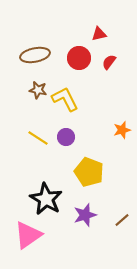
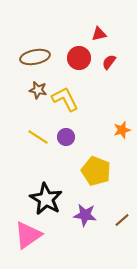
brown ellipse: moved 2 px down
yellow line: moved 1 px up
yellow pentagon: moved 7 px right, 1 px up
purple star: rotated 25 degrees clockwise
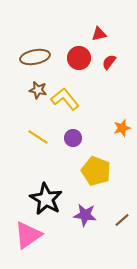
yellow L-shape: rotated 12 degrees counterclockwise
orange star: moved 2 px up
purple circle: moved 7 px right, 1 px down
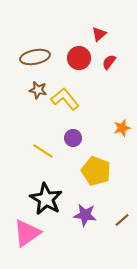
red triangle: rotated 28 degrees counterclockwise
yellow line: moved 5 px right, 14 px down
pink triangle: moved 1 px left, 2 px up
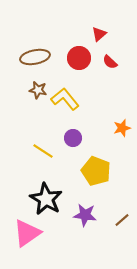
red semicircle: moved 1 px right; rotated 84 degrees counterclockwise
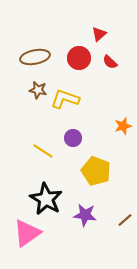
yellow L-shape: rotated 32 degrees counterclockwise
orange star: moved 1 px right, 2 px up
brown line: moved 3 px right
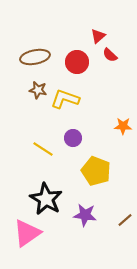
red triangle: moved 1 px left, 2 px down
red circle: moved 2 px left, 4 px down
red semicircle: moved 7 px up
orange star: rotated 18 degrees clockwise
yellow line: moved 2 px up
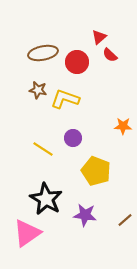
red triangle: moved 1 px right, 1 px down
brown ellipse: moved 8 px right, 4 px up
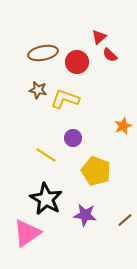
orange star: rotated 24 degrees counterclockwise
yellow line: moved 3 px right, 6 px down
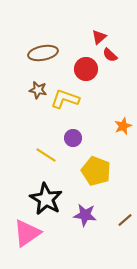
red circle: moved 9 px right, 7 px down
